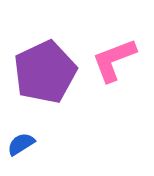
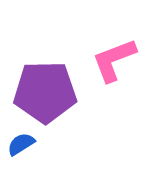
purple pentagon: moved 20 px down; rotated 24 degrees clockwise
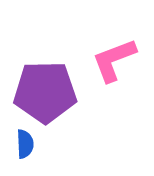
blue semicircle: moved 4 px right; rotated 120 degrees clockwise
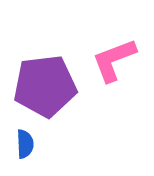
purple pentagon: moved 6 px up; rotated 6 degrees counterclockwise
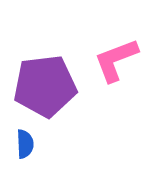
pink L-shape: moved 2 px right
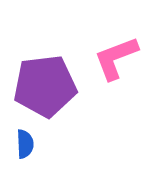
pink L-shape: moved 2 px up
